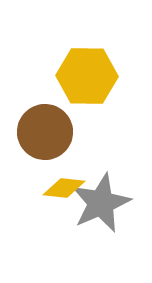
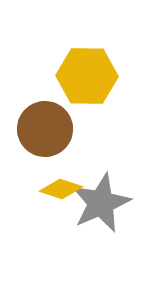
brown circle: moved 3 px up
yellow diamond: moved 3 px left, 1 px down; rotated 12 degrees clockwise
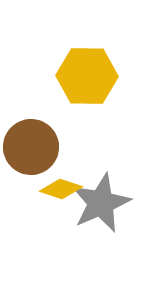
brown circle: moved 14 px left, 18 px down
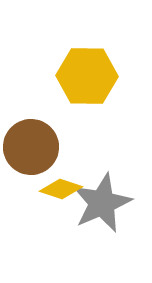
gray star: moved 1 px right
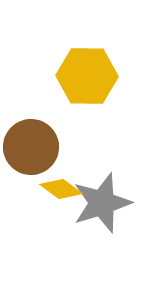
yellow diamond: rotated 18 degrees clockwise
gray star: rotated 6 degrees clockwise
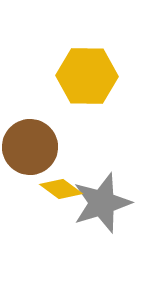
brown circle: moved 1 px left
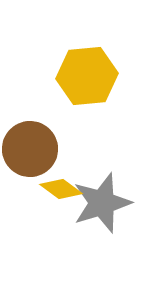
yellow hexagon: rotated 6 degrees counterclockwise
brown circle: moved 2 px down
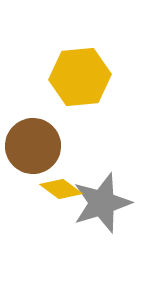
yellow hexagon: moved 7 px left, 1 px down
brown circle: moved 3 px right, 3 px up
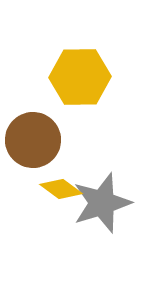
yellow hexagon: rotated 4 degrees clockwise
brown circle: moved 6 px up
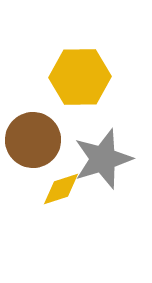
yellow diamond: rotated 54 degrees counterclockwise
gray star: moved 1 px right, 44 px up
